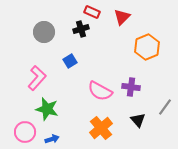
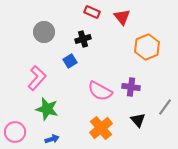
red triangle: rotated 24 degrees counterclockwise
black cross: moved 2 px right, 10 px down
pink circle: moved 10 px left
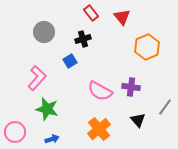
red rectangle: moved 1 px left, 1 px down; rotated 28 degrees clockwise
orange cross: moved 2 px left, 1 px down
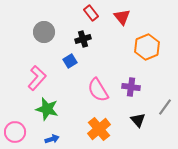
pink semicircle: moved 2 px left, 1 px up; rotated 30 degrees clockwise
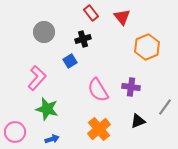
black triangle: moved 1 px down; rotated 49 degrees clockwise
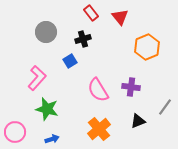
red triangle: moved 2 px left
gray circle: moved 2 px right
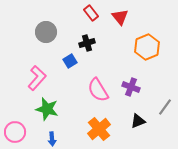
black cross: moved 4 px right, 4 px down
purple cross: rotated 12 degrees clockwise
blue arrow: rotated 104 degrees clockwise
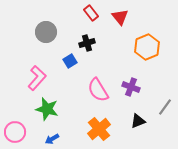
blue arrow: rotated 64 degrees clockwise
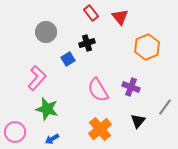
blue square: moved 2 px left, 2 px up
black triangle: rotated 28 degrees counterclockwise
orange cross: moved 1 px right
